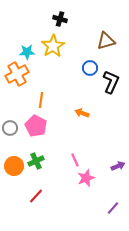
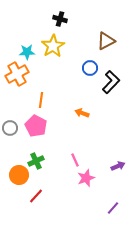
brown triangle: rotated 12 degrees counterclockwise
black L-shape: rotated 20 degrees clockwise
orange circle: moved 5 px right, 9 px down
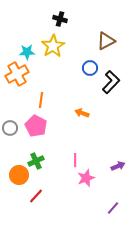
pink line: rotated 24 degrees clockwise
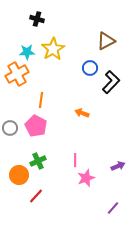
black cross: moved 23 px left
yellow star: moved 3 px down
green cross: moved 2 px right
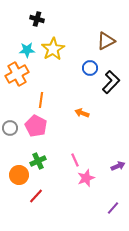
cyan star: moved 2 px up
pink line: rotated 24 degrees counterclockwise
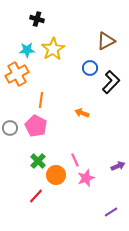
green cross: rotated 21 degrees counterclockwise
orange circle: moved 37 px right
purple line: moved 2 px left, 4 px down; rotated 16 degrees clockwise
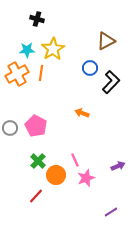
orange line: moved 27 px up
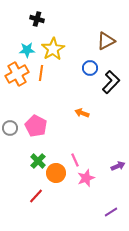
orange circle: moved 2 px up
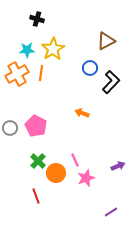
red line: rotated 63 degrees counterclockwise
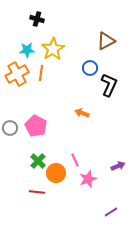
black L-shape: moved 2 px left, 3 px down; rotated 20 degrees counterclockwise
pink star: moved 2 px right, 1 px down
red line: moved 1 px right, 4 px up; rotated 63 degrees counterclockwise
